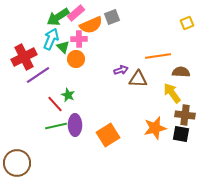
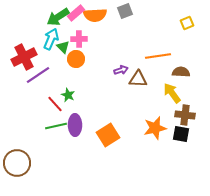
gray square: moved 13 px right, 6 px up
orange semicircle: moved 4 px right, 10 px up; rotated 20 degrees clockwise
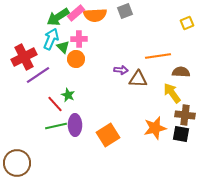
purple arrow: rotated 24 degrees clockwise
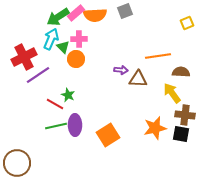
red line: rotated 18 degrees counterclockwise
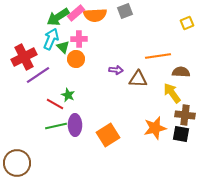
purple arrow: moved 5 px left
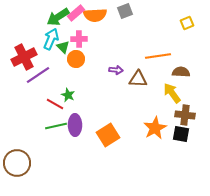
orange star: rotated 15 degrees counterclockwise
